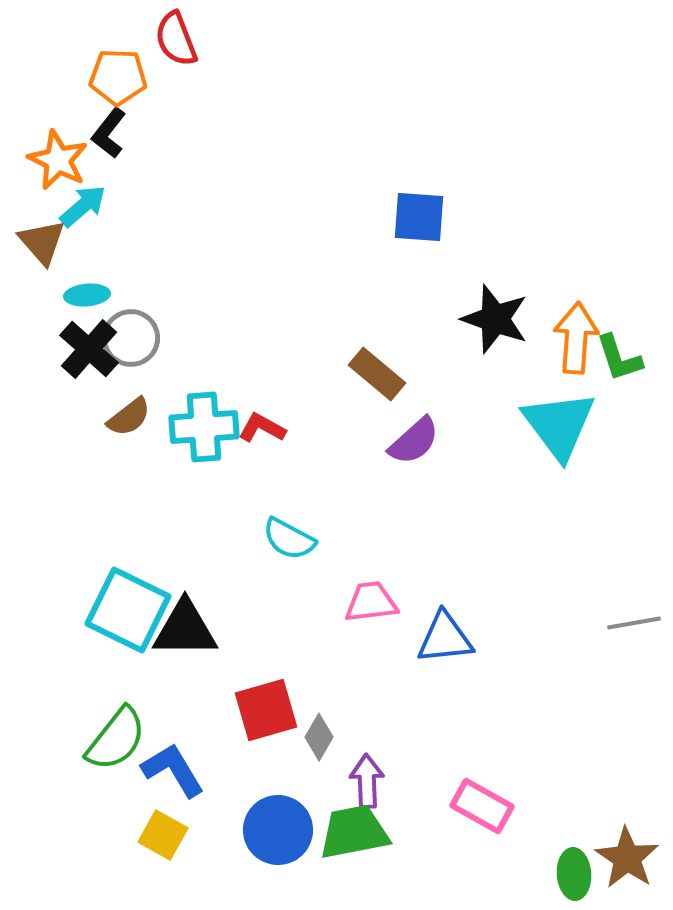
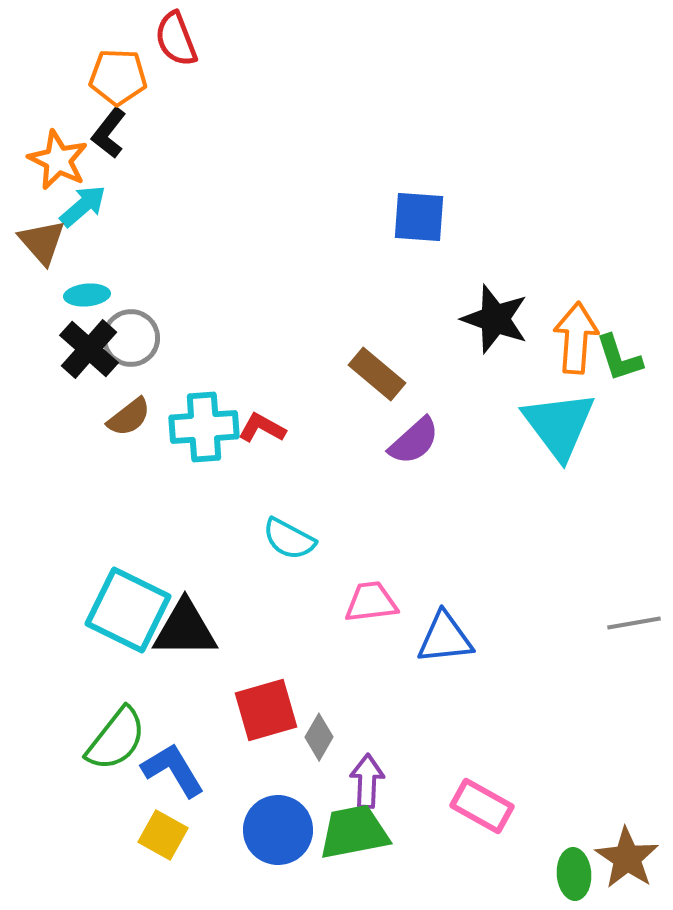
purple arrow: rotated 4 degrees clockwise
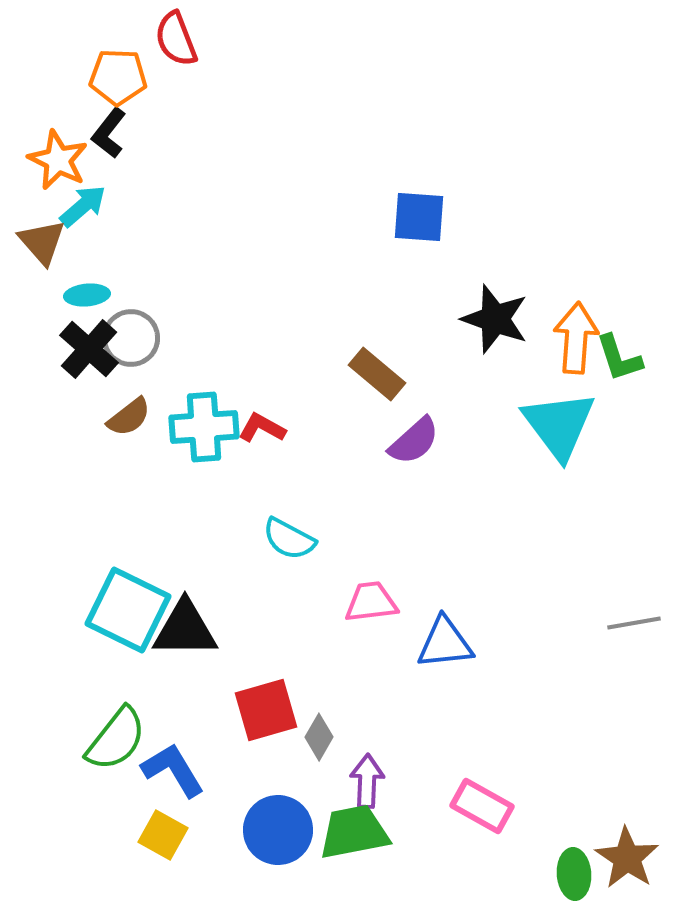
blue triangle: moved 5 px down
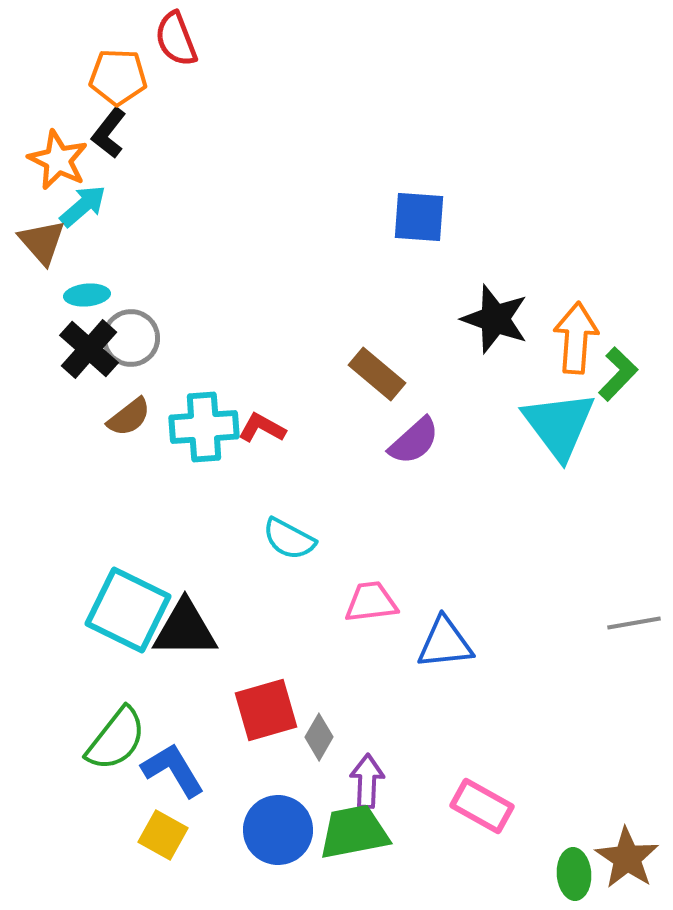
green L-shape: moved 1 px left, 16 px down; rotated 118 degrees counterclockwise
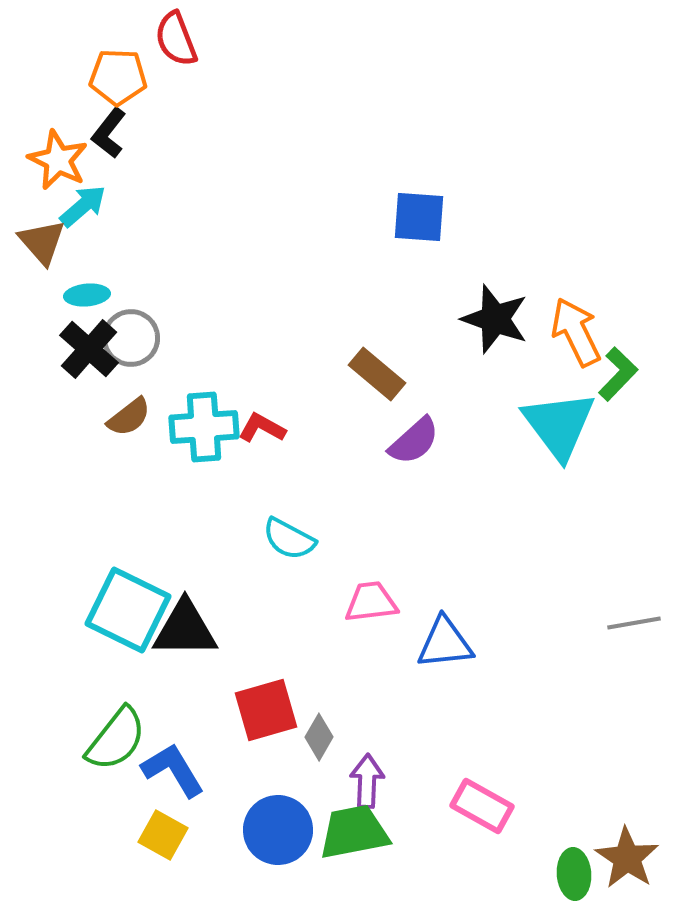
orange arrow: moved 6 px up; rotated 30 degrees counterclockwise
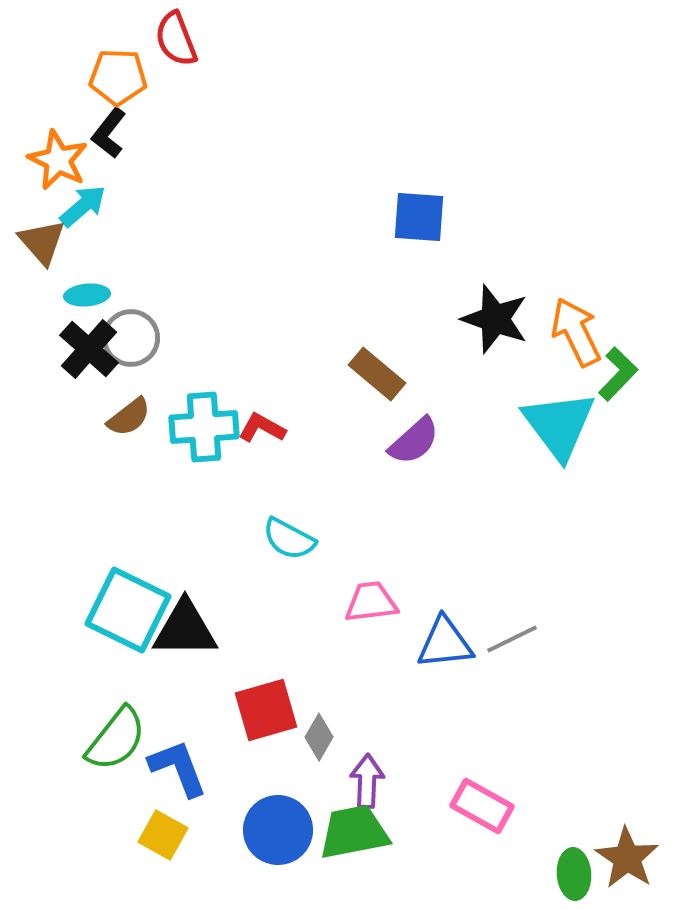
gray line: moved 122 px left, 16 px down; rotated 16 degrees counterclockwise
blue L-shape: moved 5 px right, 2 px up; rotated 10 degrees clockwise
